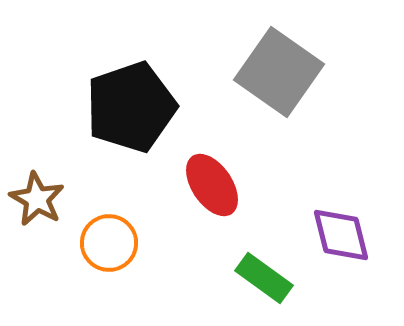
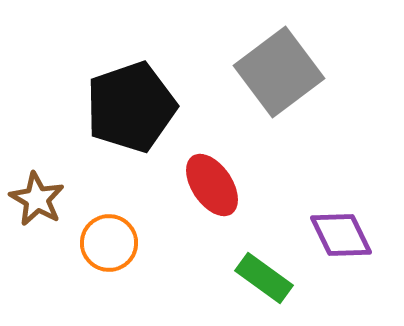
gray square: rotated 18 degrees clockwise
purple diamond: rotated 12 degrees counterclockwise
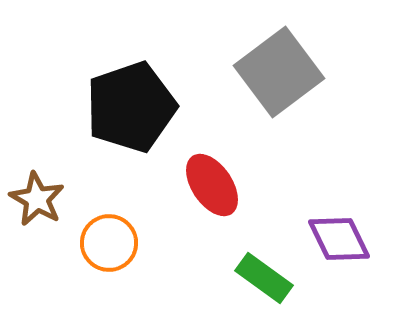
purple diamond: moved 2 px left, 4 px down
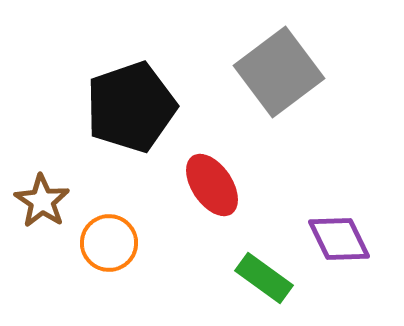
brown star: moved 5 px right, 2 px down; rotated 4 degrees clockwise
